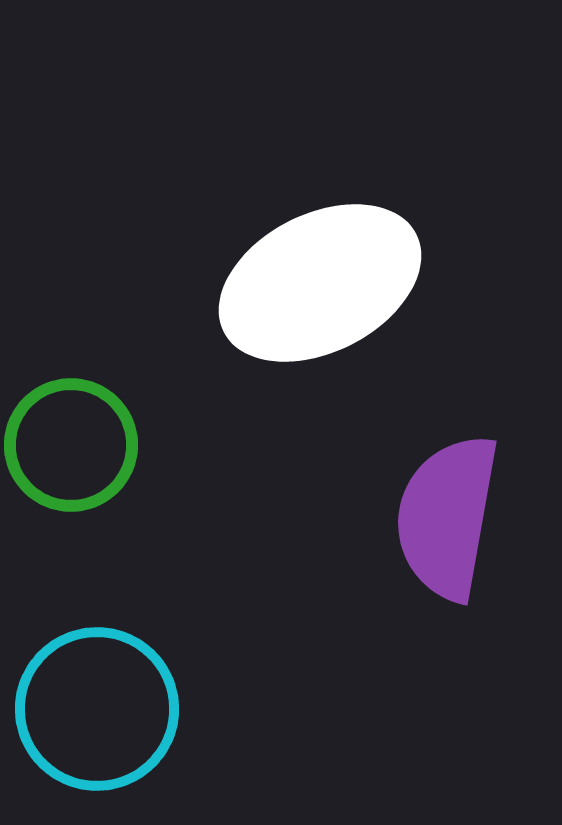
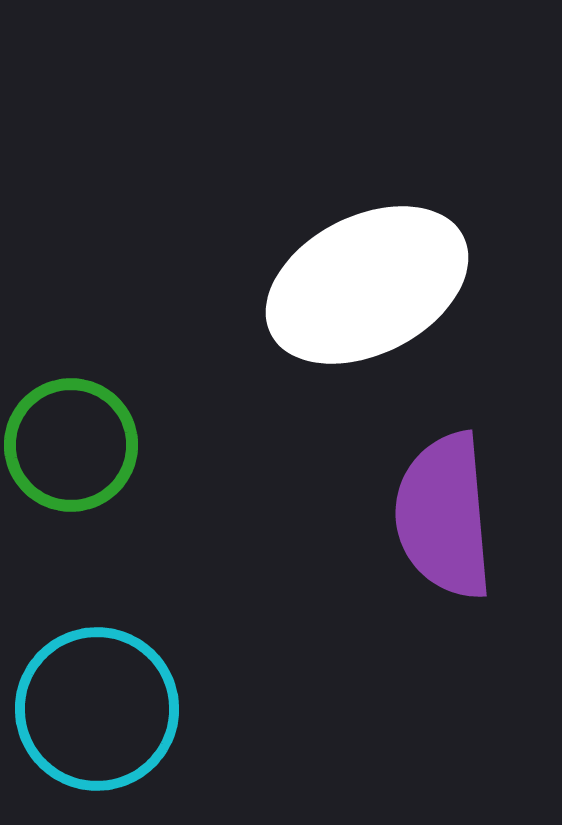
white ellipse: moved 47 px right, 2 px down
purple semicircle: moved 3 px left, 1 px up; rotated 15 degrees counterclockwise
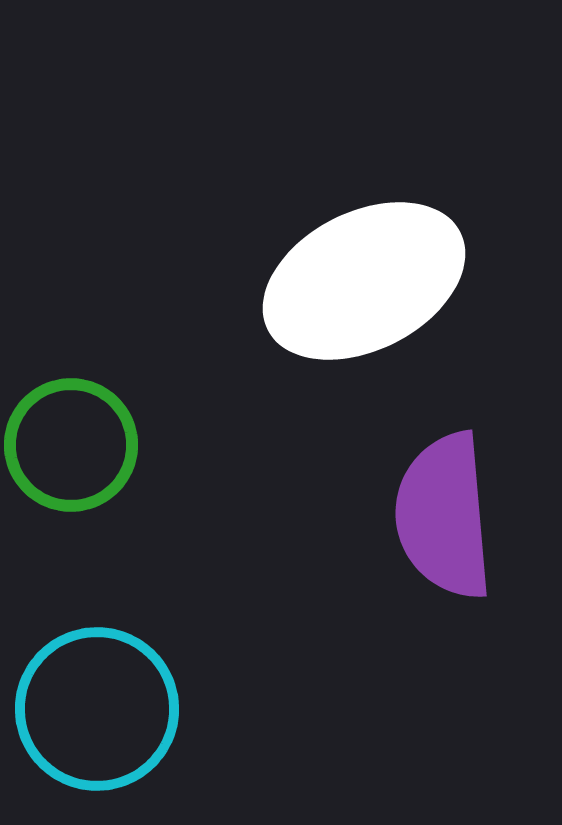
white ellipse: moved 3 px left, 4 px up
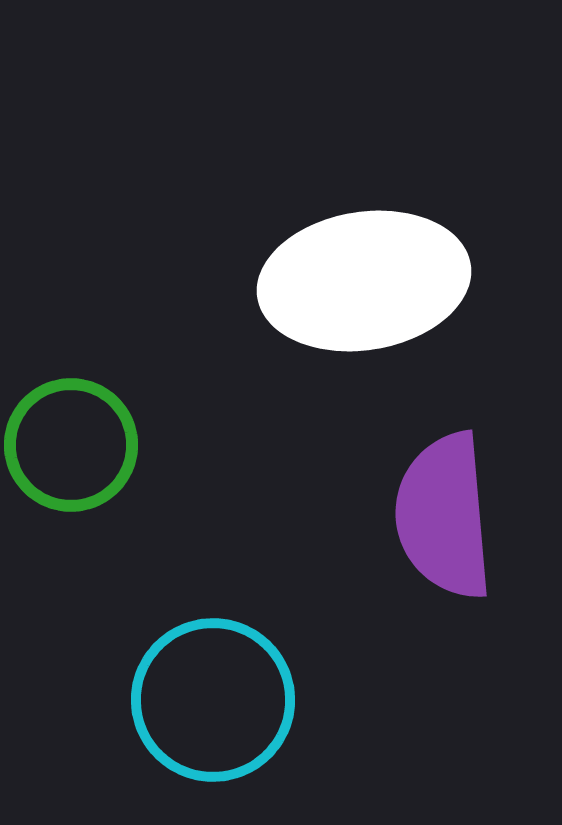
white ellipse: rotated 18 degrees clockwise
cyan circle: moved 116 px right, 9 px up
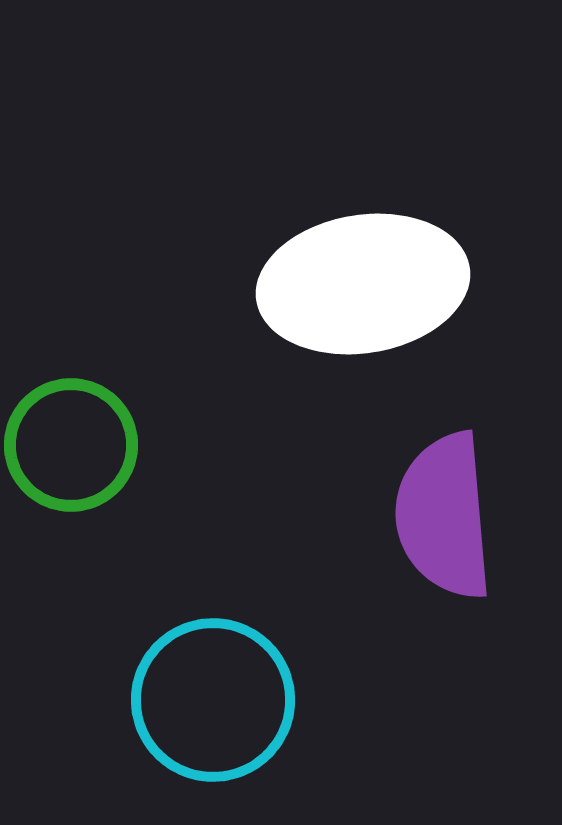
white ellipse: moved 1 px left, 3 px down
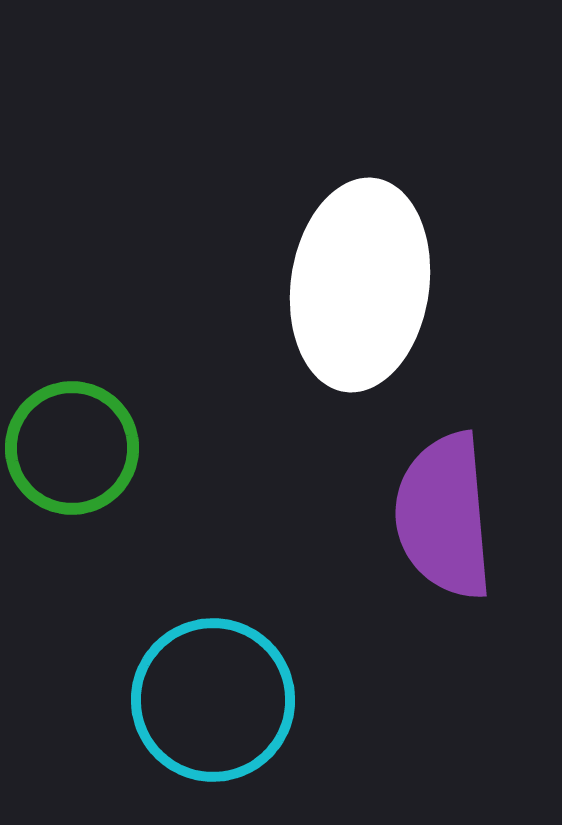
white ellipse: moved 3 px left, 1 px down; rotated 73 degrees counterclockwise
green circle: moved 1 px right, 3 px down
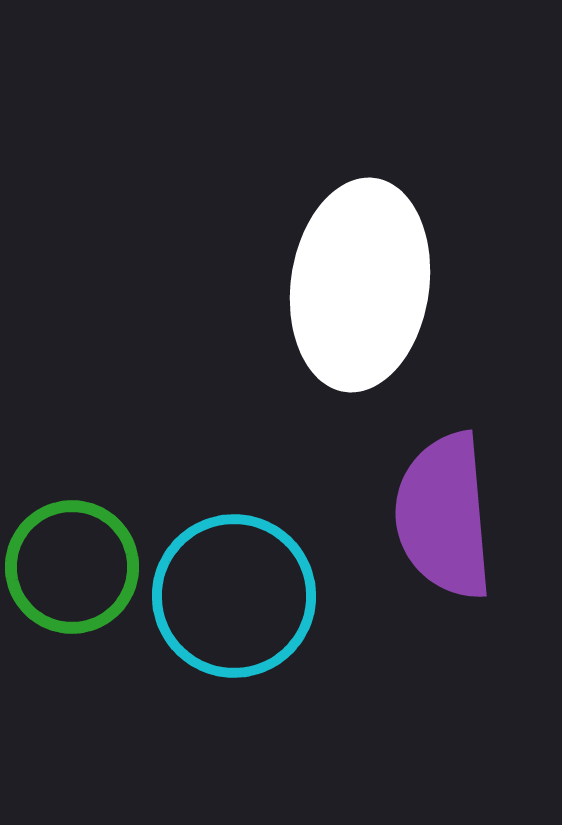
green circle: moved 119 px down
cyan circle: moved 21 px right, 104 px up
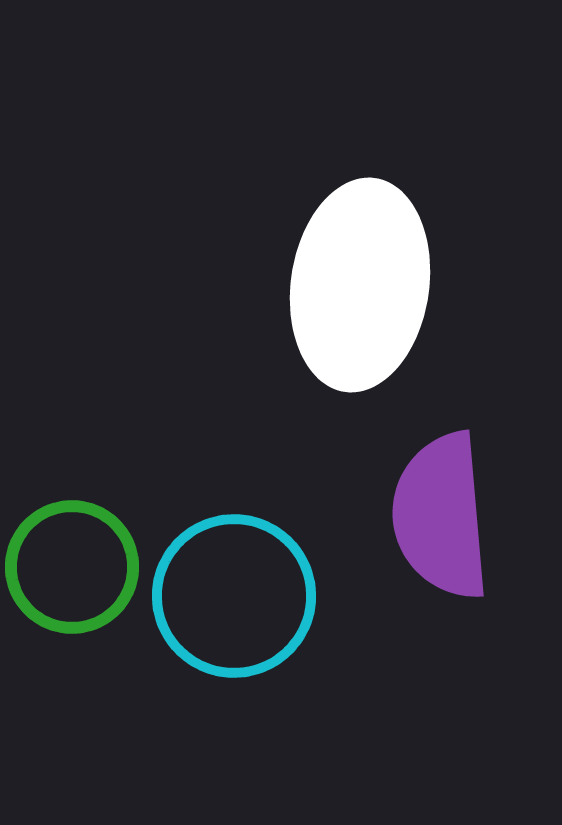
purple semicircle: moved 3 px left
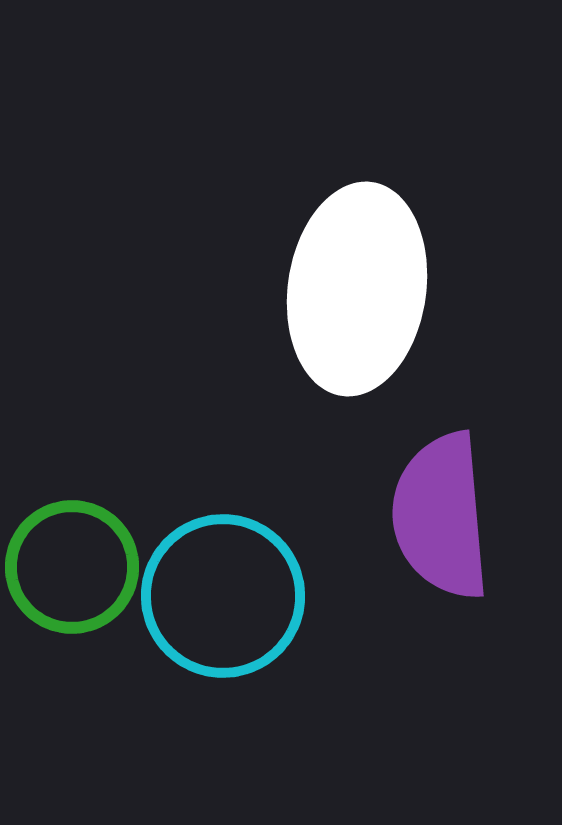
white ellipse: moved 3 px left, 4 px down
cyan circle: moved 11 px left
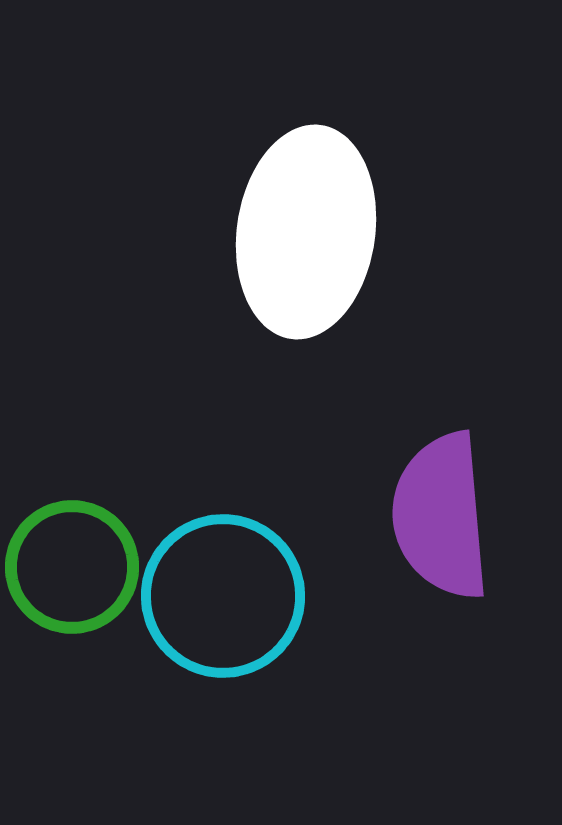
white ellipse: moved 51 px left, 57 px up
